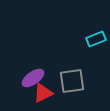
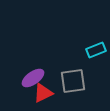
cyan rectangle: moved 11 px down
gray square: moved 1 px right
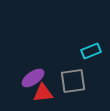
cyan rectangle: moved 5 px left, 1 px down
red triangle: rotated 20 degrees clockwise
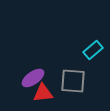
cyan rectangle: moved 2 px right, 1 px up; rotated 18 degrees counterclockwise
gray square: rotated 12 degrees clockwise
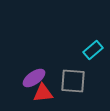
purple ellipse: moved 1 px right
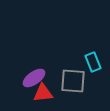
cyan rectangle: moved 12 px down; rotated 72 degrees counterclockwise
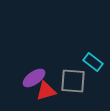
cyan rectangle: rotated 30 degrees counterclockwise
red triangle: moved 3 px right, 2 px up; rotated 10 degrees counterclockwise
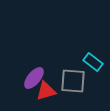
purple ellipse: rotated 15 degrees counterclockwise
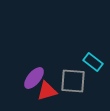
red triangle: moved 1 px right
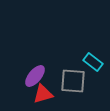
purple ellipse: moved 1 px right, 2 px up
red triangle: moved 4 px left, 3 px down
